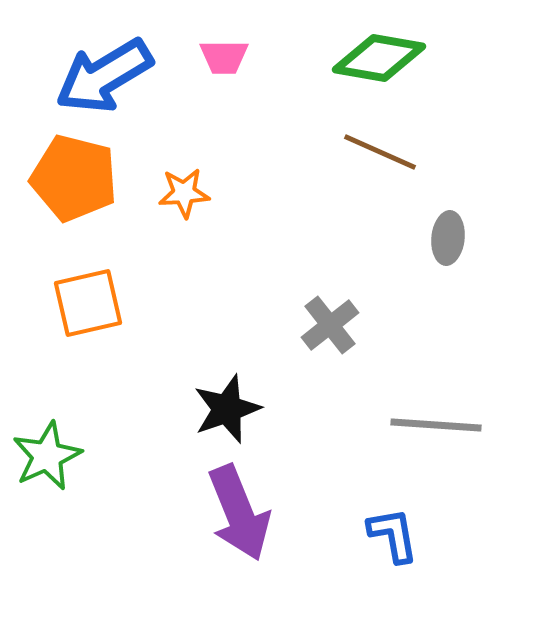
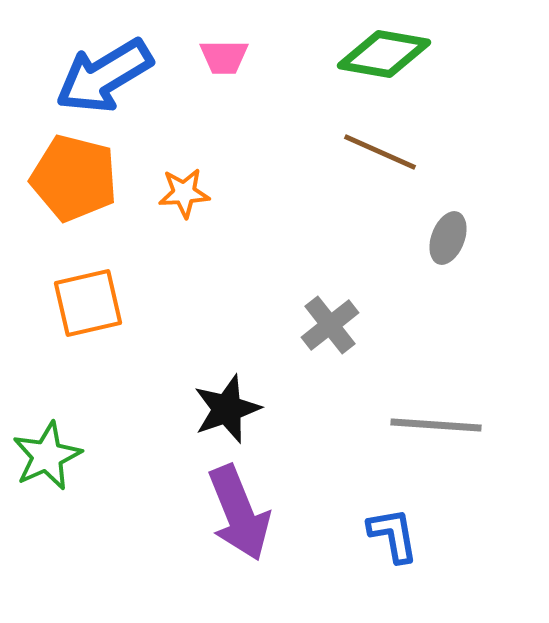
green diamond: moved 5 px right, 4 px up
gray ellipse: rotated 15 degrees clockwise
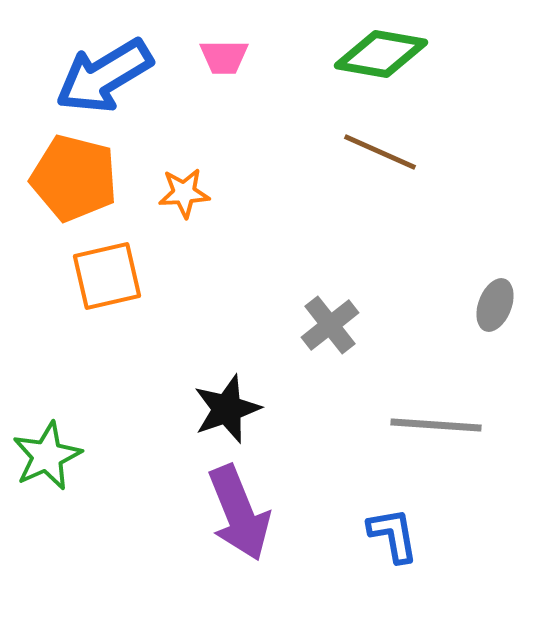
green diamond: moved 3 px left
gray ellipse: moved 47 px right, 67 px down
orange square: moved 19 px right, 27 px up
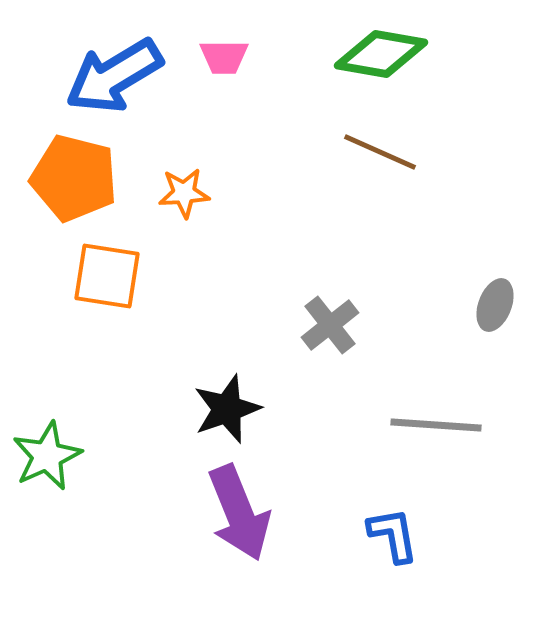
blue arrow: moved 10 px right
orange square: rotated 22 degrees clockwise
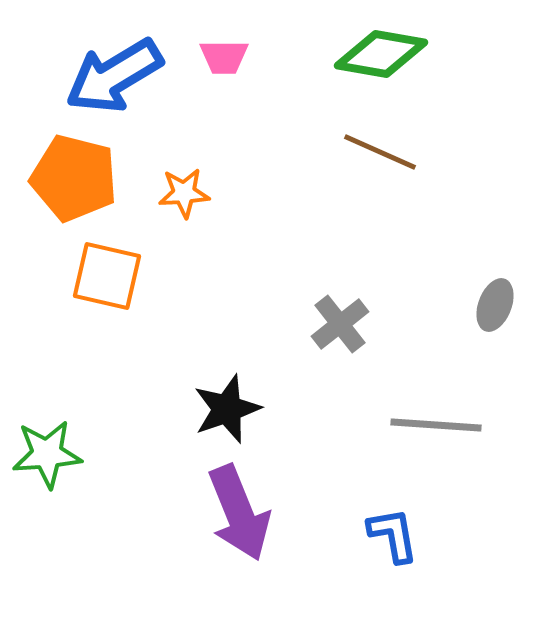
orange square: rotated 4 degrees clockwise
gray cross: moved 10 px right, 1 px up
green star: moved 2 px up; rotated 20 degrees clockwise
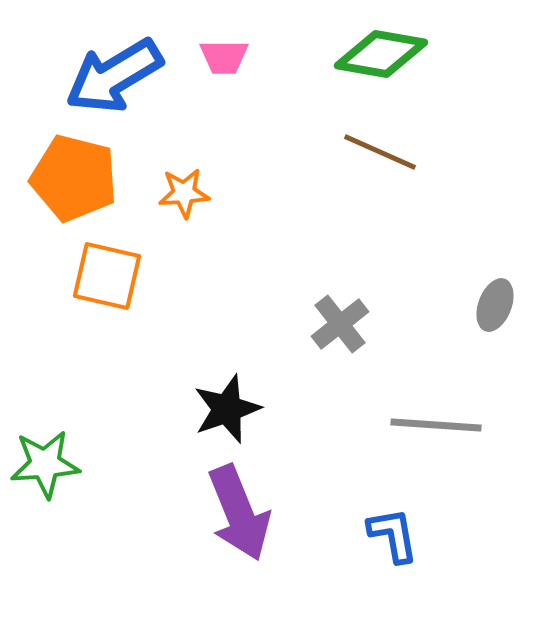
green star: moved 2 px left, 10 px down
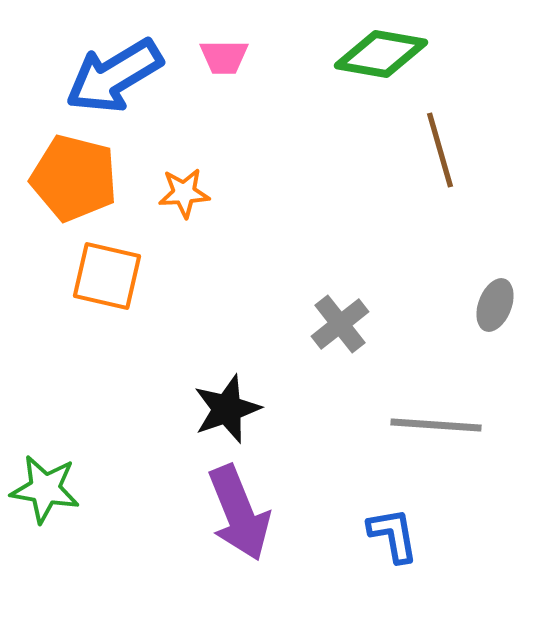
brown line: moved 60 px right, 2 px up; rotated 50 degrees clockwise
green star: moved 25 px down; rotated 14 degrees clockwise
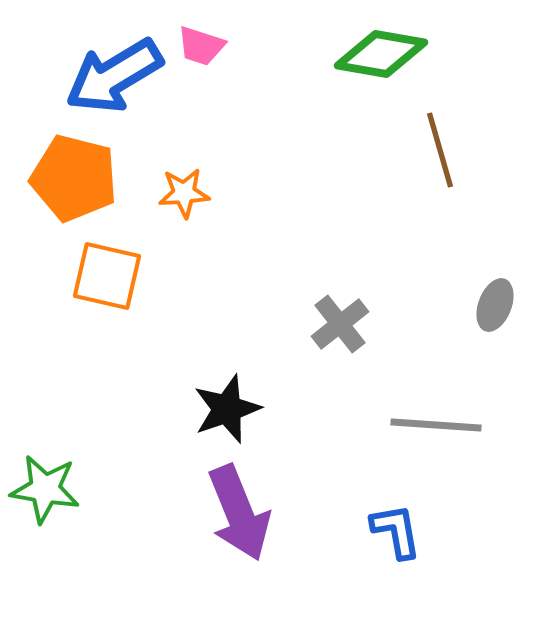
pink trapezoid: moved 23 px left, 11 px up; rotated 18 degrees clockwise
blue L-shape: moved 3 px right, 4 px up
